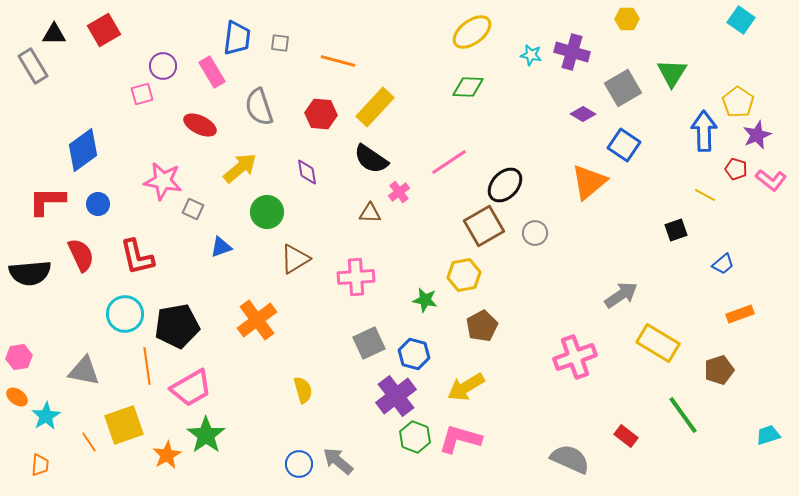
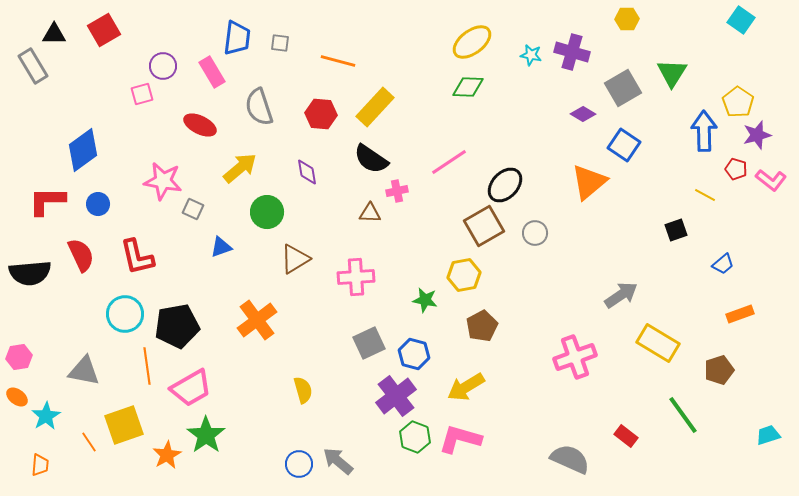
yellow ellipse at (472, 32): moved 10 px down
purple star at (757, 135): rotated 8 degrees clockwise
pink cross at (399, 192): moved 2 px left, 1 px up; rotated 25 degrees clockwise
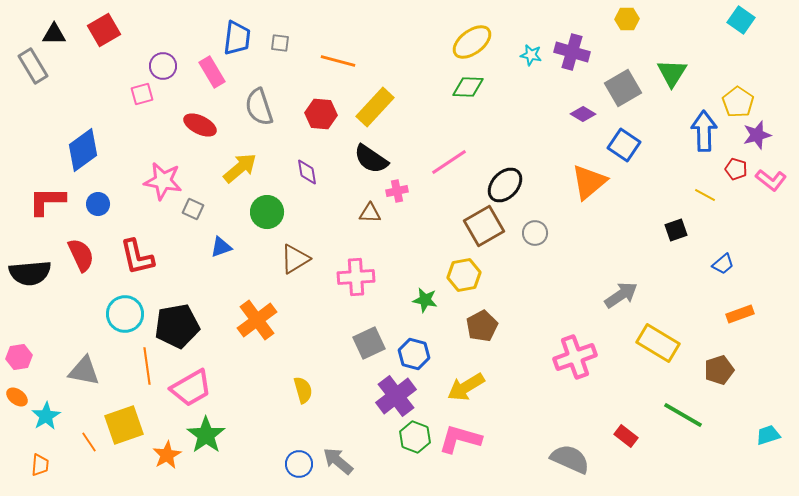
green line at (683, 415): rotated 24 degrees counterclockwise
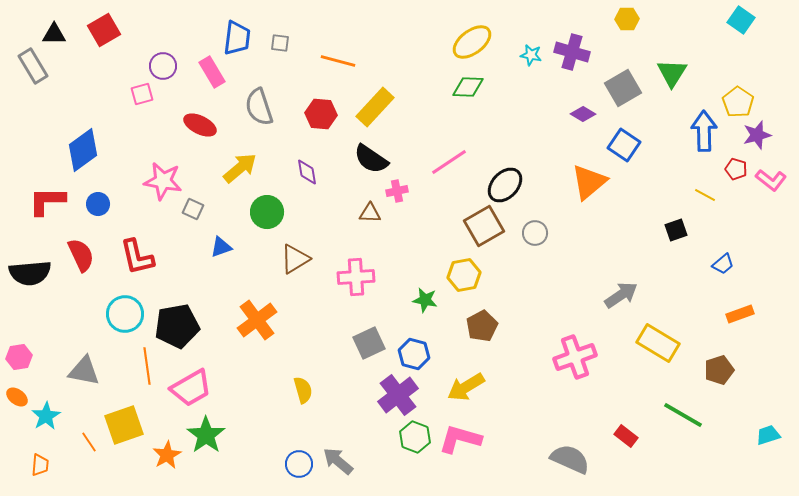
purple cross at (396, 396): moved 2 px right, 1 px up
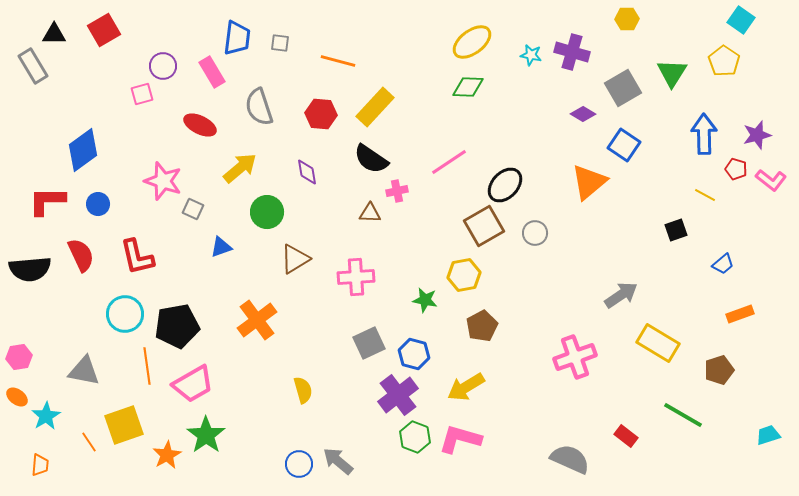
yellow pentagon at (738, 102): moved 14 px left, 41 px up
blue arrow at (704, 131): moved 3 px down
pink star at (163, 181): rotated 9 degrees clockwise
black semicircle at (30, 273): moved 4 px up
pink trapezoid at (191, 388): moved 2 px right, 4 px up
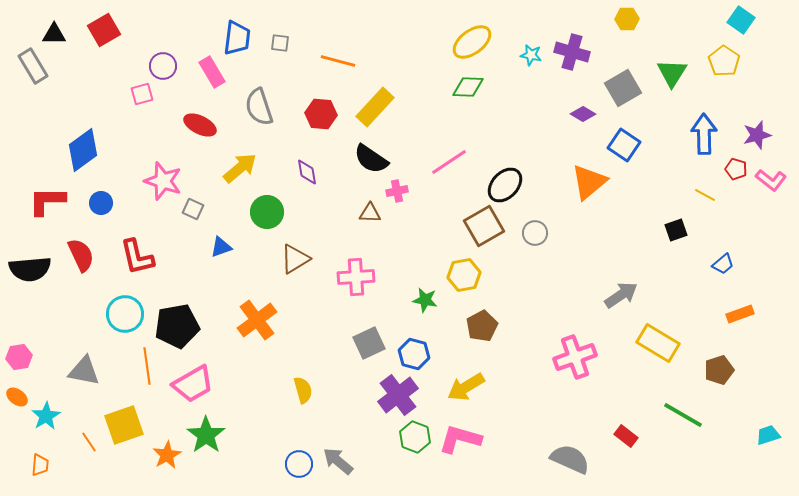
blue circle at (98, 204): moved 3 px right, 1 px up
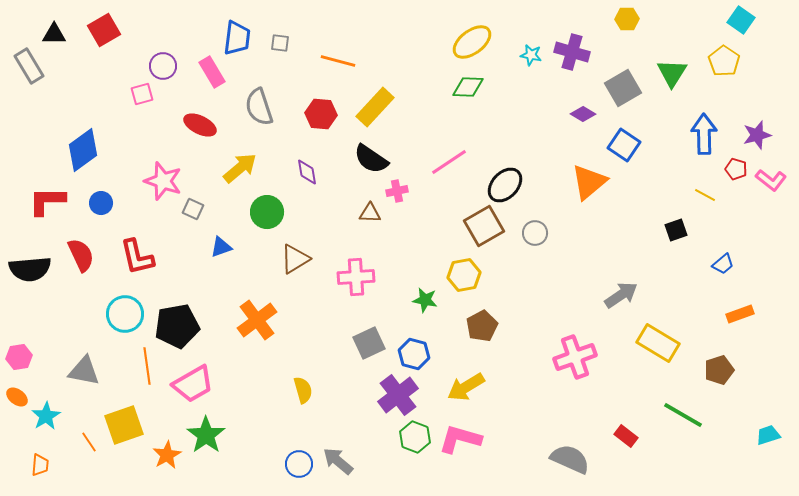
gray rectangle at (33, 66): moved 4 px left
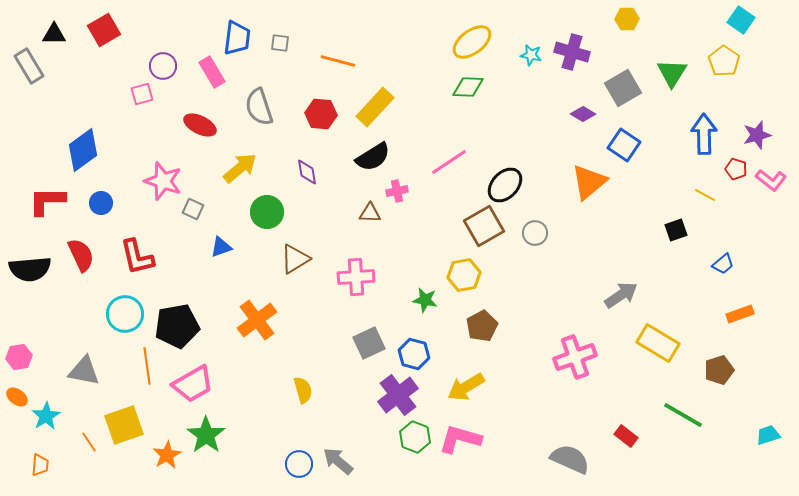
black semicircle at (371, 159): moved 2 px right, 2 px up; rotated 66 degrees counterclockwise
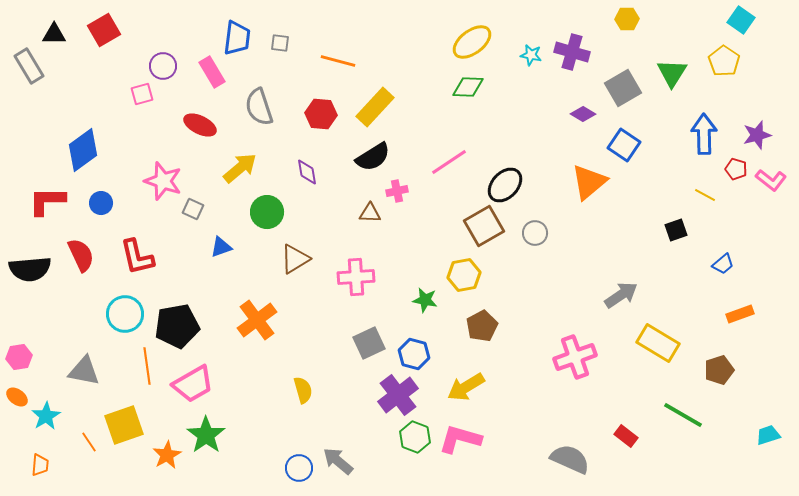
blue circle at (299, 464): moved 4 px down
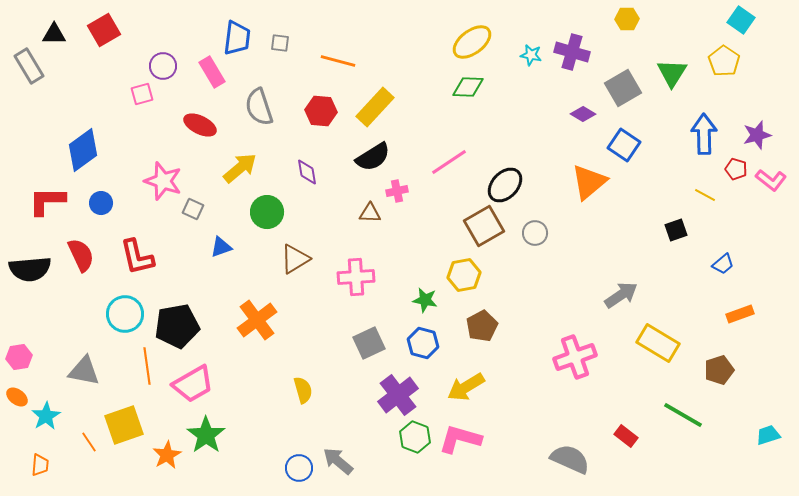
red hexagon at (321, 114): moved 3 px up
blue hexagon at (414, 354): moved 9 px right, 11 px up
